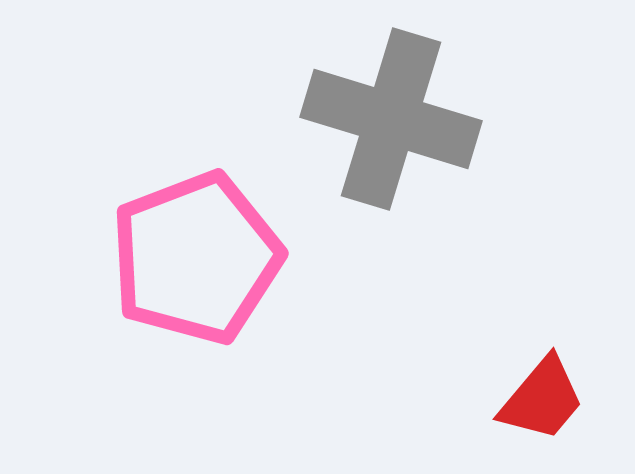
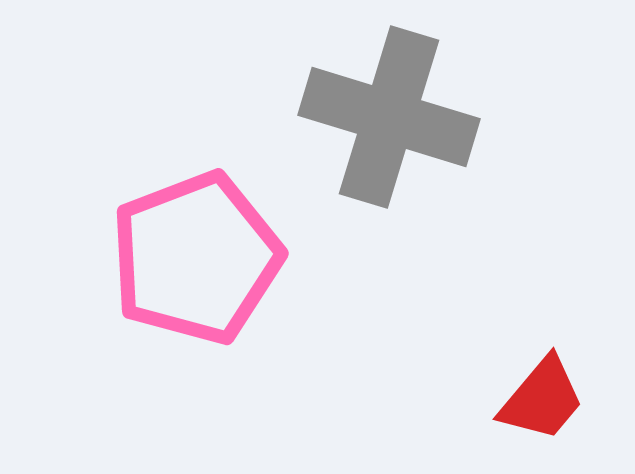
gray cross: moved 2 px left, 2 px up
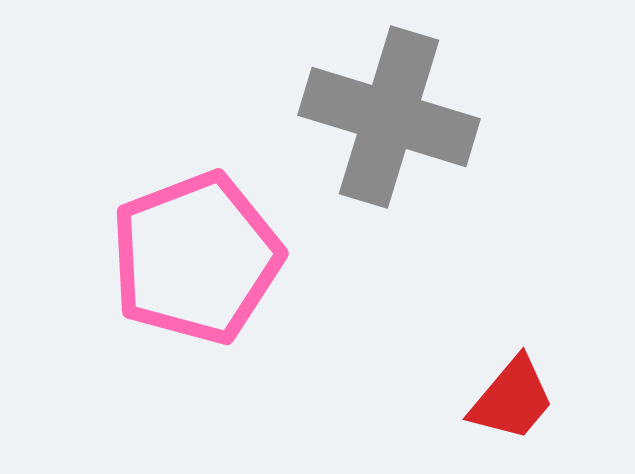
red trapezoid: moved 30 px left
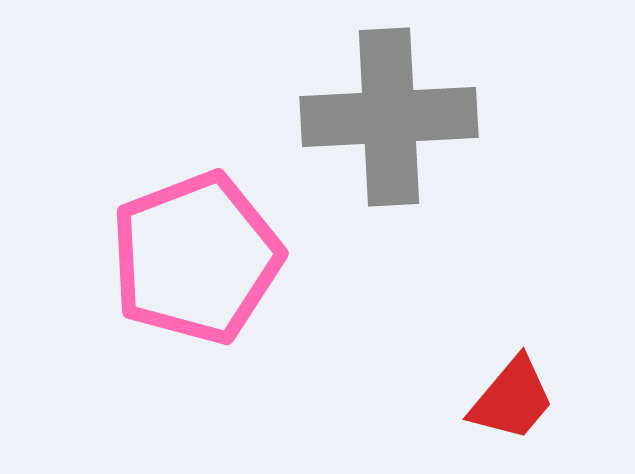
gray cross: rotated 20 degrees counterclockwise
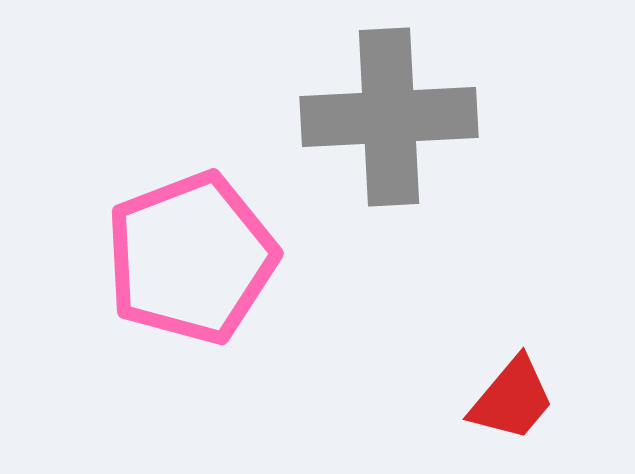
pink pentagon: moved 5 px left
